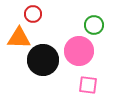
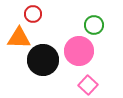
pink square: rotated 36 degrees clockwise
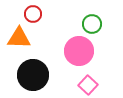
green circle: moved 2 px left, 1 px up
black circle: moved 10 px left, 15 px down
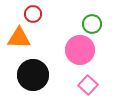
pink circle: moved 1 px right, 1 px up
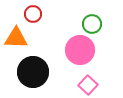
orange triangle: moved 3 px left
black circle: moved 3 px up
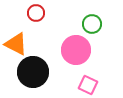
red circle: moved 3 px right, 1 px up
orange triangle: moved 6 px down; rotated 25 degrees clockwise
pink circle: moved 4 px left
pink square: rotated 18 degrees counterclockwise
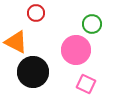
orange triangle: moved 2 px up
pink square: moved 2 px left, 1 px up
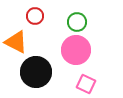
red circle: moved 1 px left, 3 px down
green circle: moved 15 px left, 2 px up
black circle: moved 3 px right
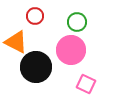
pink circle: moved 5 px left
black circle: moved 5 px up
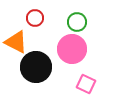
red circle: moved 2 px down
pink circle: moved 1 px right, 1 px up
